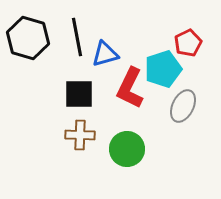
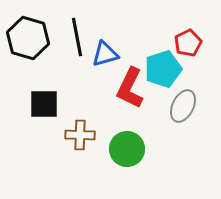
black square: moved 35 px left, 10 px down
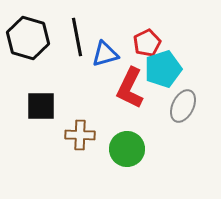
red pentagon: moved 41 px left
black square: moved 3 px left, 2 px down
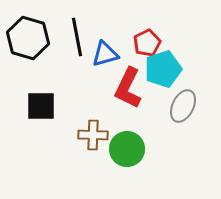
red L-shape: moved 2 px left
brown cross: moved 13 px right
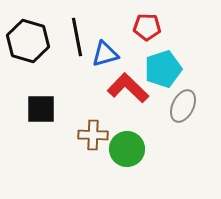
black hexagon: moved 3 px down
red pentagon: moved 16 px up; rotated 28 degrees clockwise
red L-shape: rotated 108 degrees clockwise
black square: moved 3 px down
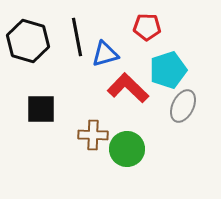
cyan pentagon: moved 5 px right, 1 px down
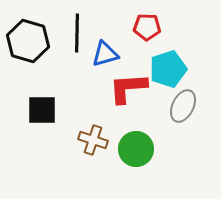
black line: moved 4 px up; rotated 12 degrees clockwise
cyan pentagon: moved 1 px up
red L-shape: rotated 48 degrees counterclockwise
black square: moved 1 px right, 1 px down
brown cross: moved 5 px down; rotated 16 degrees clockwise
green circle: moved 9 px right
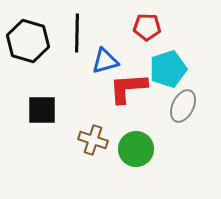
blue triangle: moved 7 px down
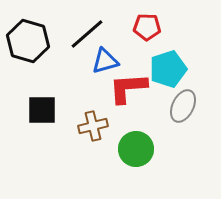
black line: moved 10 px right, 1 px down; rotated 48 degrees clockwise
brown cross: moved 14 px up; rotated 32 degrees counterclockwise
